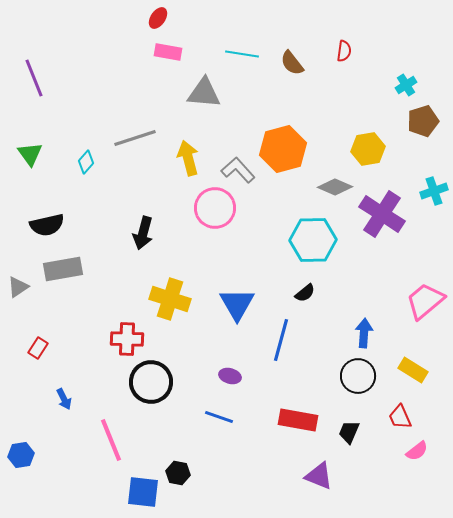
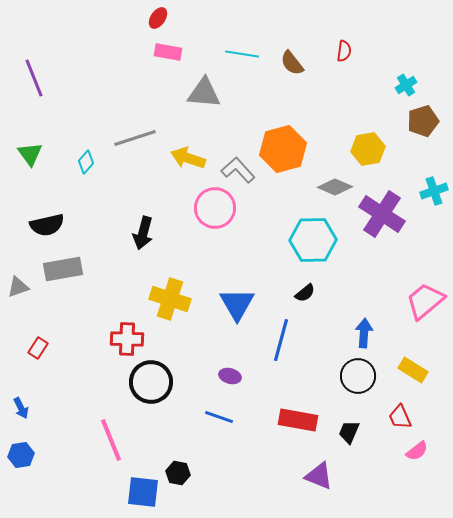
yellow arrow at (188, 158): rotated 56 degrees counterclockwise
gray triangle at (18, 287): rotated 15 degrees clockwise
blue arrow at (64, 399): moved 43 px left, 9 px down
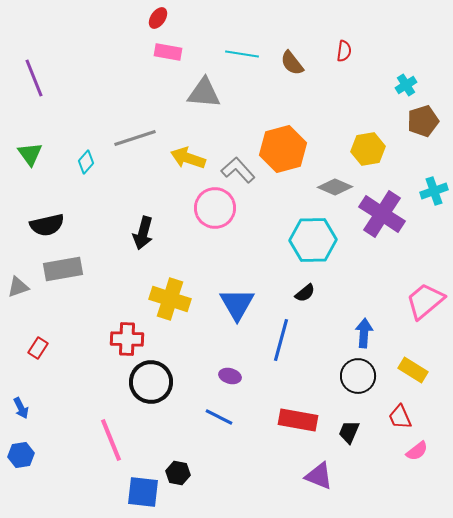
blue line at (219, 417): rotated 8 degrees clockwise
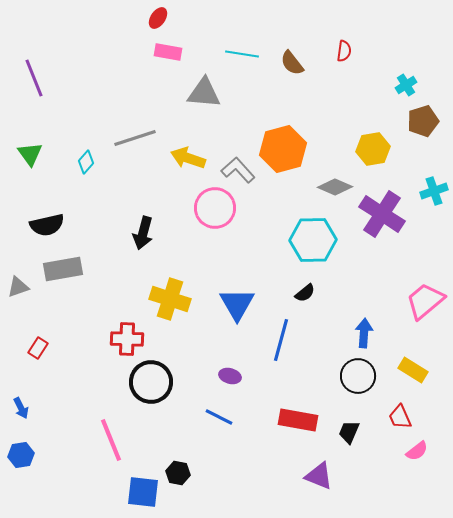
yellow hexagon at (368, 149): moved 5 px right
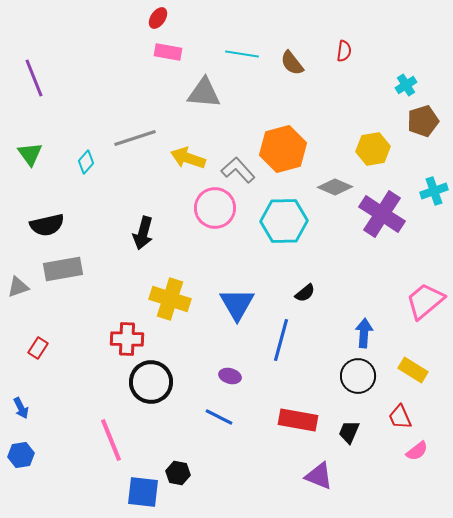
cyan hexagon at (313, 240): moved 29 px left, 19 px up
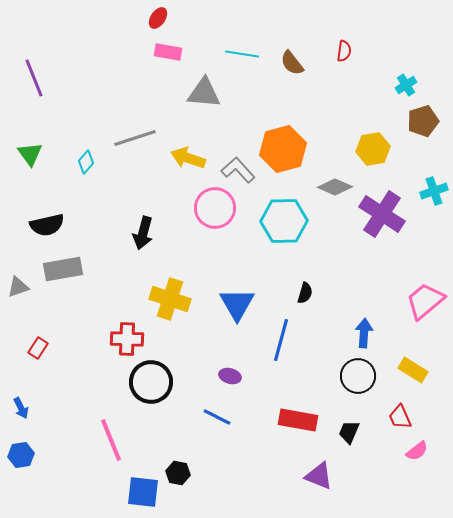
black semicircle at (305, 293): rotated 35 degrees counterclockwise
blue line at (219, 417): moved 2 px left
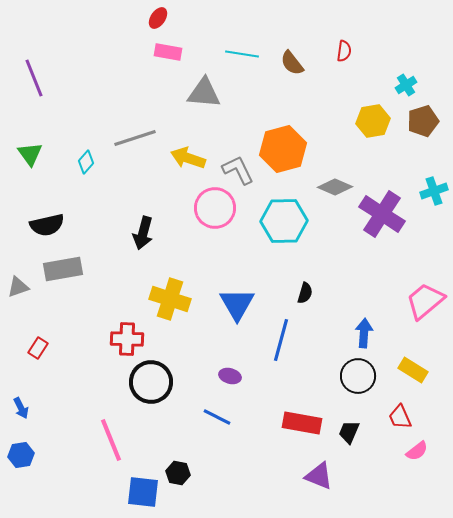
yellow hexagon at (373, 149): moved 28 px up
gray L-shape at (238, 170): rotated 16 degrees clockwise
red rectangle at (298, 420): moved 4 px right, 3 px down
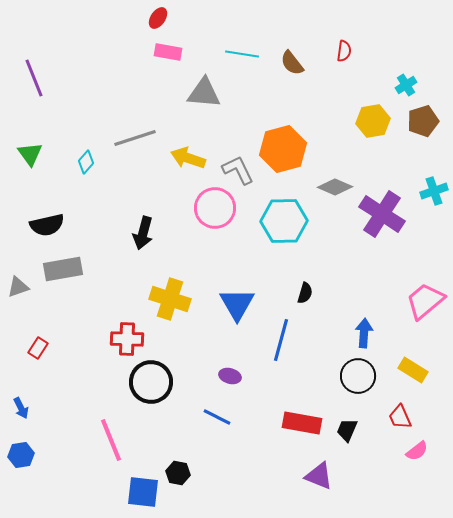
black trapezoid at (349, 432): moved 2 px left, 2 px up
